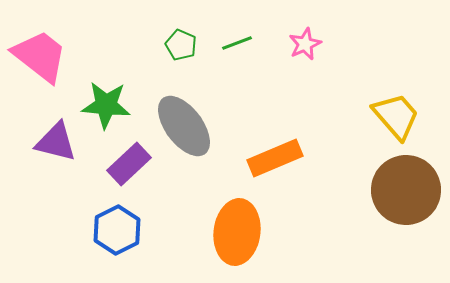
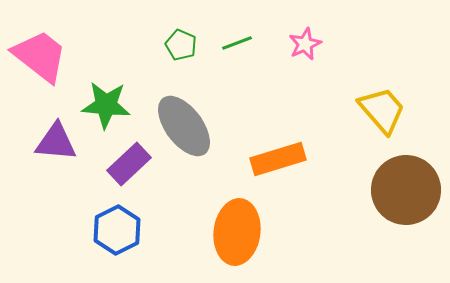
yellow trapezoid: moved 14 px left, 6 px up
purple triangle: rotated 9 degrees counterclockwise
orange rectangle: moved 3 px right, 1 px down; rotated 6 degrees clockwise
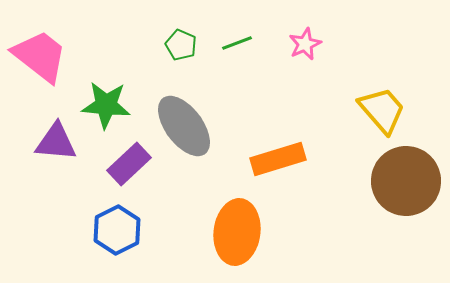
brown circle: moved 9 px up
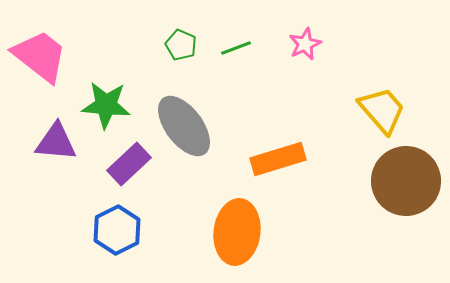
green line: moved 1 px left, 5 px down
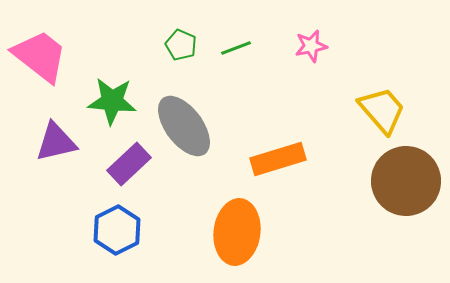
pink star: moved 6 px right, 2 px down; rotated 12 degrees clockwise
green star: moved 6 px right, 4 px up
purple triangle: rotated 18 degrees counterclockwise
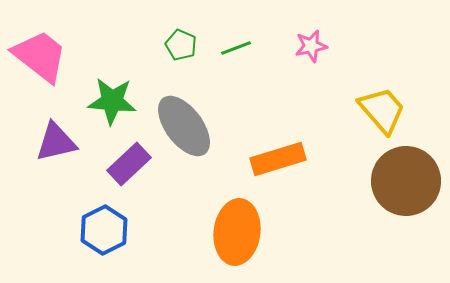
blue hexagon: moved 13 px left
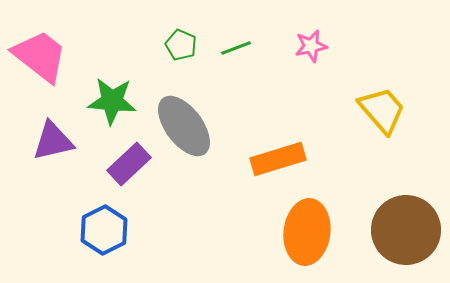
purple triangle: moved 3 px left, 1 px up
brown circle: moved 49 px down
orange ellipse: moved 70 px right
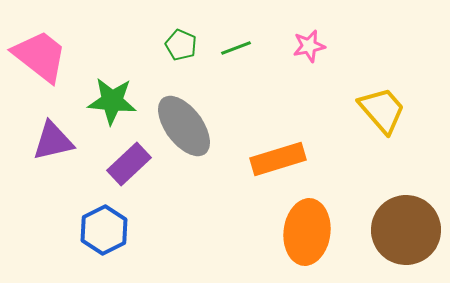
pink star: moved 2 px left
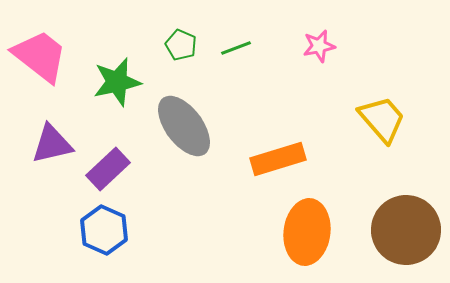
pink star: moved 10 px right
green star: moved 5 px right, 19 px up; rotated 18 degrees counterclockwise
yellow trapezoid: moved 9 px down
purple triangle: moved 1 px left, 3 px down
purple rectangle: moved 21 px left, 5 px down
blue hexagon: rotated 9 degrees counterclockwise
